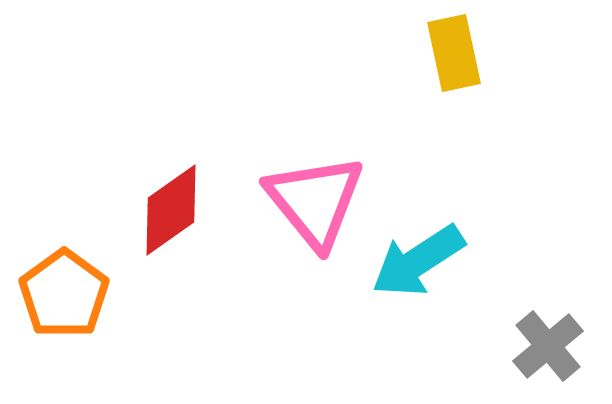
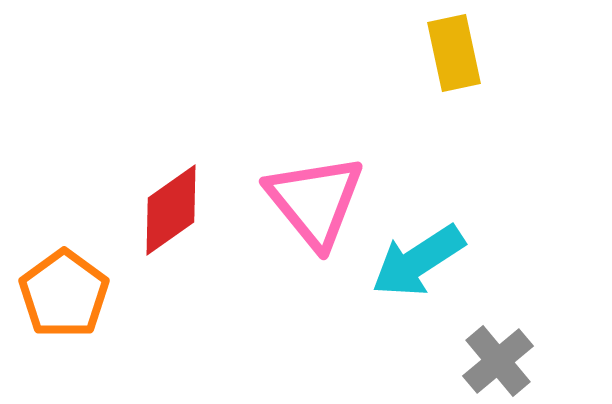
gray cross: moved 50 px left, 15 px down
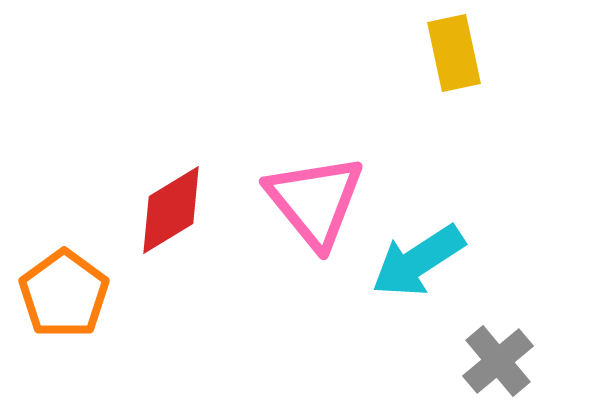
red diamond: rotated 4 degrees clockwise
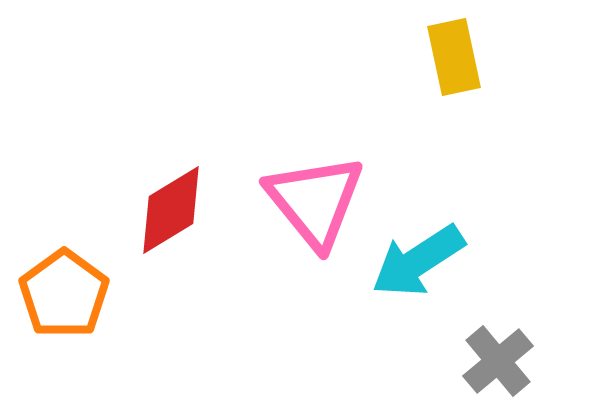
yellow rectangle: moved 4 px down
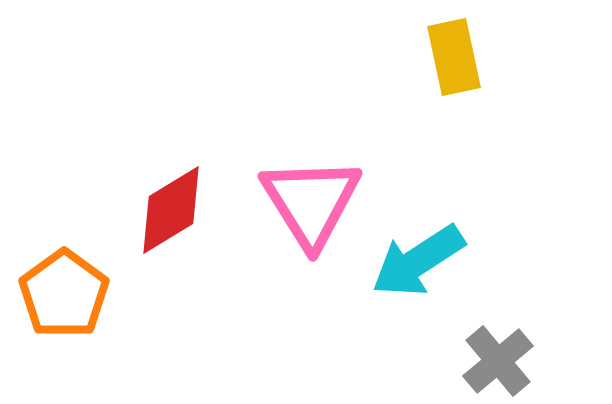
pink triangle: moved 4 px left, 1 px down; rotated 7 degrees clockwise
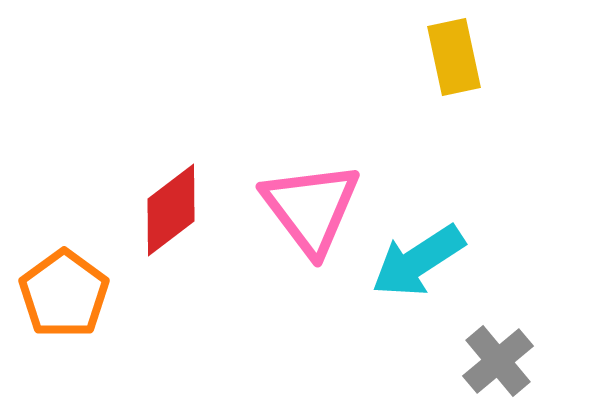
pink triangle: moved 6 px down; rotated 5 degrees counterclockwise
red diamond: rotated 6 degrees counterclockwise
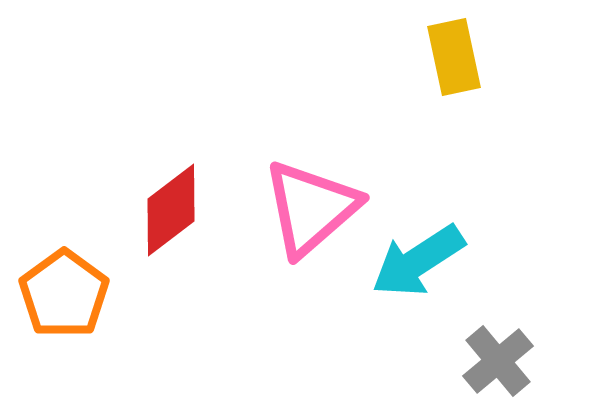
pink triangle: rotated 26 degrees clockwise
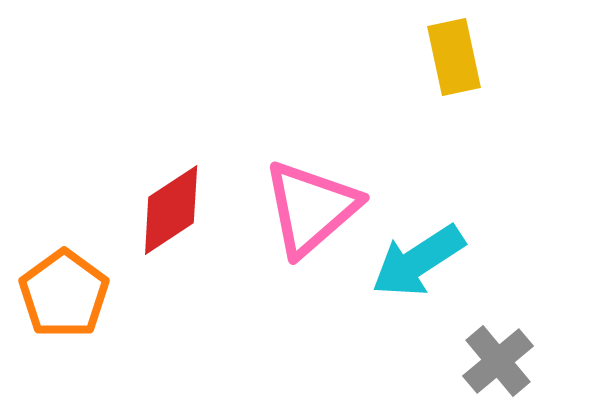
red diamond: rotated 4 degrees clockwise
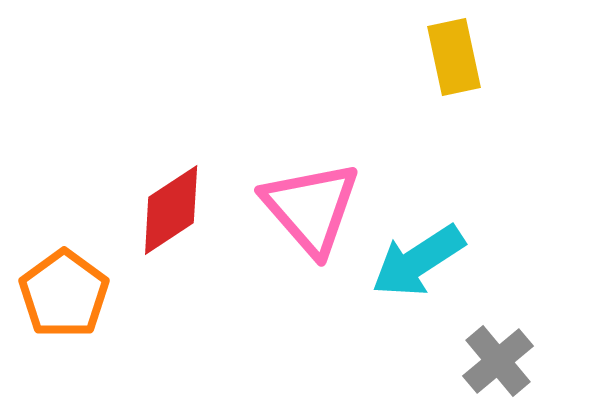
pink triangle: rotated 30 degrees counterclockwise
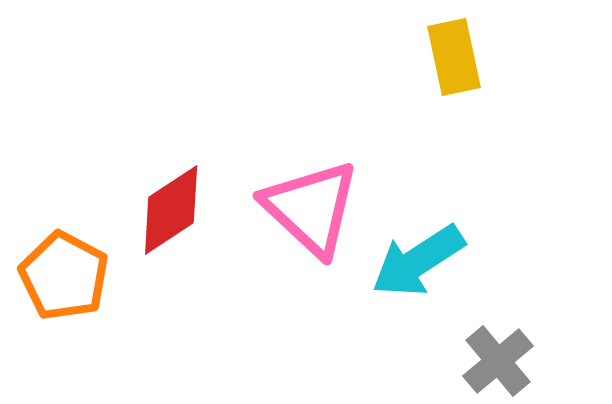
pink triangle: rotated 6 degrees counterclockwise
orange pentagon: moved 18 px up; rotated 8 degrees counterclockwise
